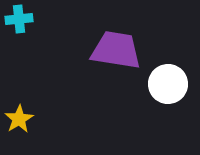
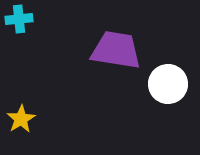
yellow star: moved 2 px right
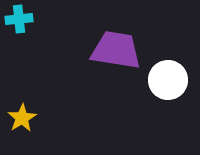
white circle: moved 4 px up
yellow star: moved 1 px right, 1 px up
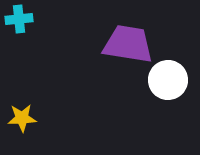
purple trapezoid: moved 12 px right, 6 px up
yellow star: rotated 28 degrees clockwise
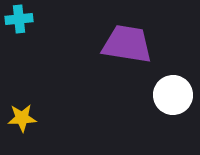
purple trapezoid: moved 1 px left
white circle: moved 5 px right, 15 px down
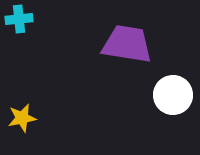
yellow star: rotated 8 degrees counterclockwise
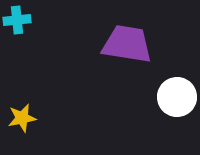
cyan cross: moved 2 px left, 1 px down
white circle: moved 4 px right, 2 px down
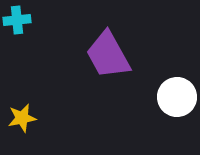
purple trapezoid: moved 19 px left, 11 px down; rotated 128 degrees counterclockwise
